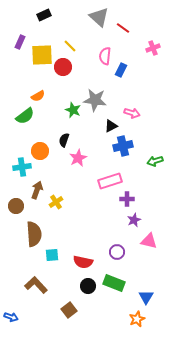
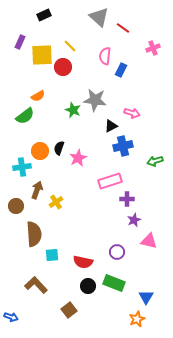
black semicircle: moved 5 px left, 8 px down
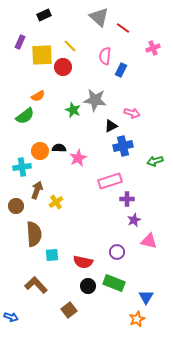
black semicircle: rotated 72 degrees clockwise
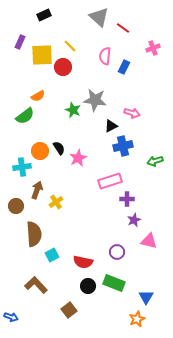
blue rectangle: moved 3 px right, 3 px up
black semicircle: rotated 56 degrees clockwise
cyan square: rotated 24 degrees counterclockwise
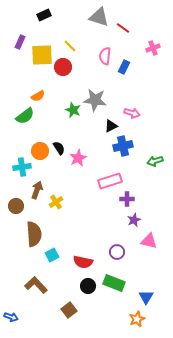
gray triangle: rotated 25 degrees counterclockwise
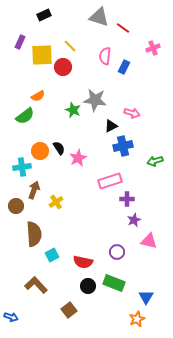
brown arrow: moved 3 px left
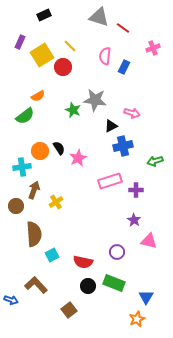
yellow square: rotated 30 degrees counterclockwise
purple cross: moved 9 px right, 9 px up
purple star: rotated 16 degrees counterclockwise
blue arrow: moved 17 px up
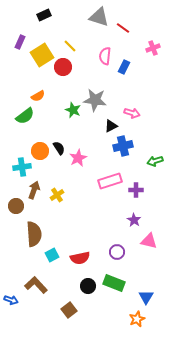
yellow cross: moved 1 px right, 7 px up
red semicircle: moved 3 px left, 4 px up; rotated 24 degrees counterclockwise
